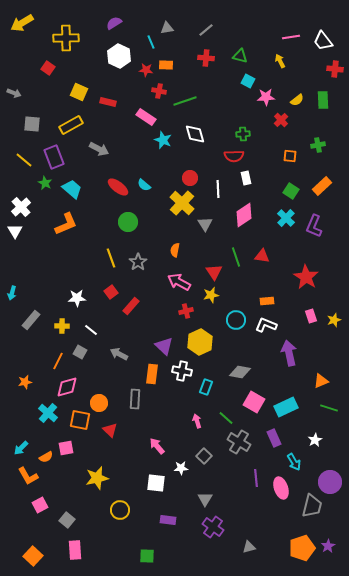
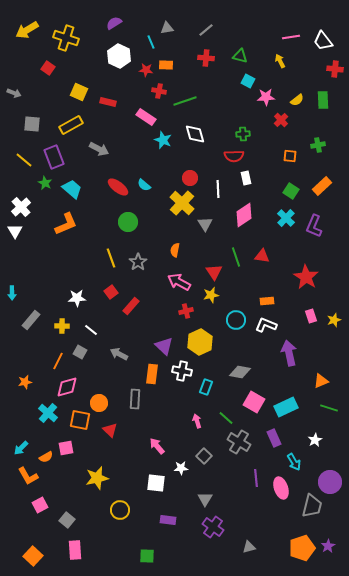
yellow arrow at (22, 23): moved 5 px right, 7 px down
yellow cross at (66, 38): rotated 20 degrees clockwise
cyan arrow at (12, 293): rotated 16 degrees counterclockwise
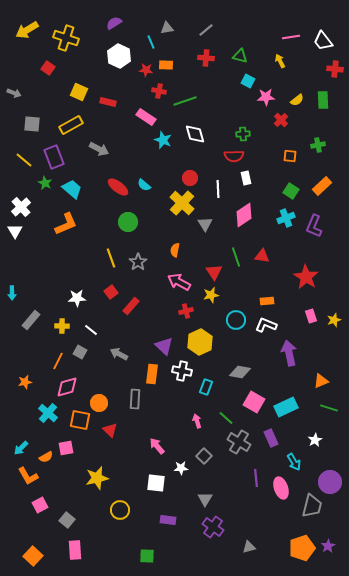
cyan cross at (286, 218): rotated 24 degrees clockwise
purple rectangle at (274, 438): moved 3 px left
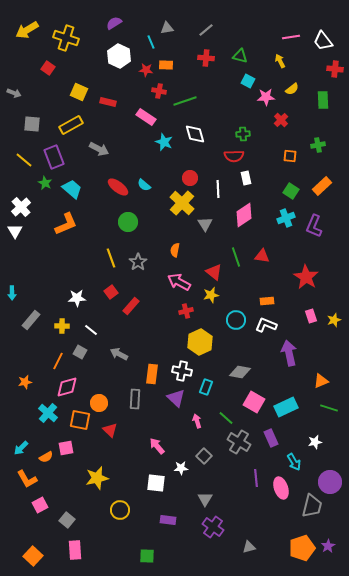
yellow semicircle at (297, 100): moved 5 px left, 11 px up
cyan star at (163, 140): moved 1 px right, 2 px down
red triangle at (214, 272): rotated 18 degrees counterclockwise
purple triangle at (164, 346): moved 12 px right, 52 px down
white star at (315, 440): moved 2 px down; rotated 16 degrees clockwise
orange L-shape at (28, 476): moved 1 px left, 3 px down
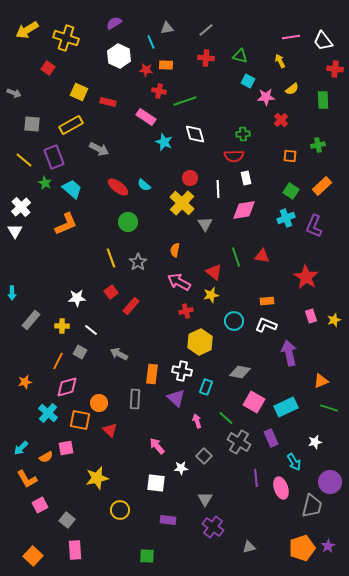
pink diamond at (244, 215): moved 5 px up; rotated 25 degrees clockwise
cyan circle at (236, 320): moved 2 px left, 1 px down
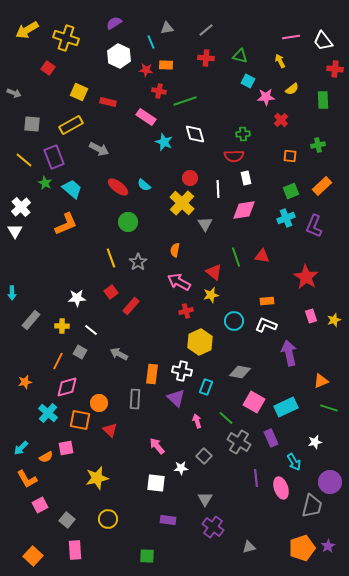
green square at (291, 191): rotated 35 degrees clockwise
yellow circle at (120, 510): moved 12 px left, 9 px down
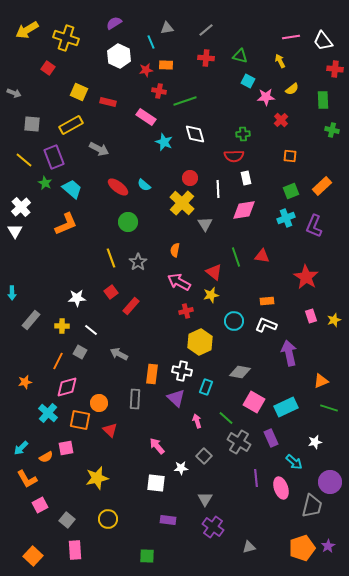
red star at (146, 70): rotated 16 degrees counterclockwise
green cross at (318, 145): moved 14 px right, 15 px up; rotated 24 degrees clockwise
cyan arrow at (294, 462): rotated 18 degrees counterclockwise
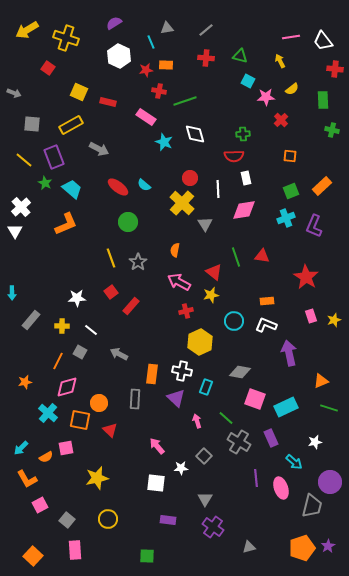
pink square at (254, 402): moved 1 px right, 3 px up; rotated 10 degrees counterclockwise
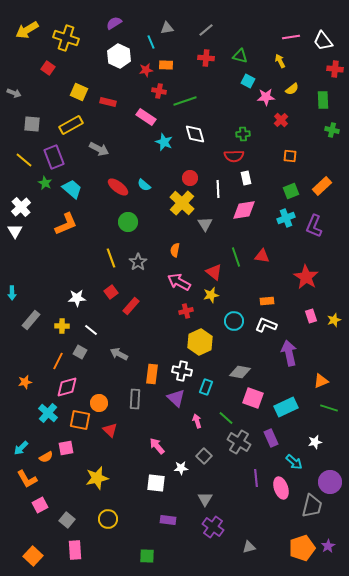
pink square at (255, 399): moved 2 px left, 1 px up
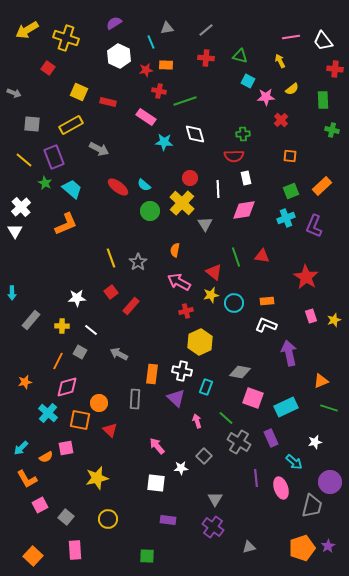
cyan star at (164, 142): rotated 18 degrees counterclockwise
green circle at (128, 222): moved 22 px right, 11 px up
cyan circle at (234, 321): moved 18 px up
gray triangle at (205, 499): moved 10 px right
gray square at (67, 520): moved 1 px left, 3 px up
